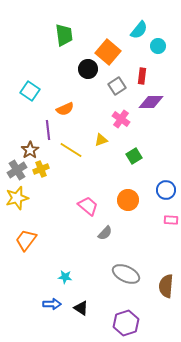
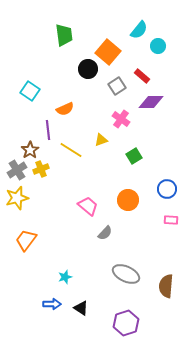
red rectangle: rotated 56 degrees counterclockwise
blue circle: moved 1 px right, 1 px up
cyan star: rotated 24 degrees counterclockwise
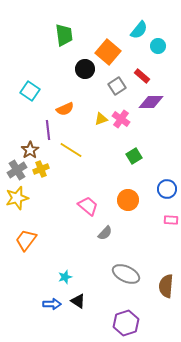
black circle: moved 3 px left
yellow triangle: moved 21 px up
black triangle: moved 3 px left, 7 px up
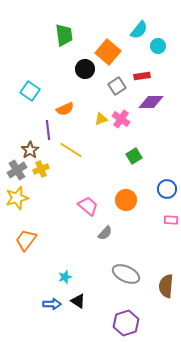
red rectangle: rotated 49 degrees counterclockwise
orange circle: moved 2 px left
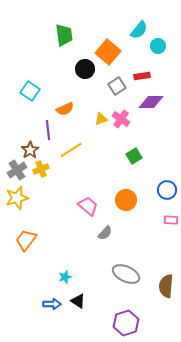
yellow line: rotated 65 degrees counterclockwise
blue circle: moved 1 px down
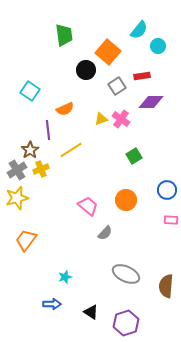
black circle: moved 1 px right, 1 px down
black triangle: moved 13 px right, 11 px down
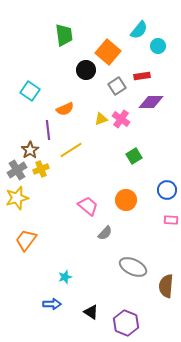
gray ellipse: moved 7 px right, 7 px up
purple hexagon: rotated 20 degrees counterclockwise
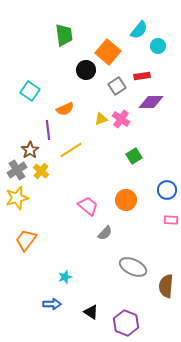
yellow cross: moved 2 px down; rotated 28 degrees counterclockwise
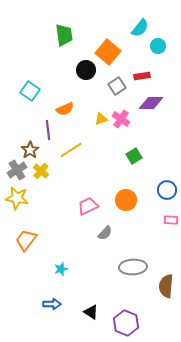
cyan semicircle: moved 1 px right, 2 px up
purple diamond: moved 1 px down
yellow star: rotated 25 degrees clockwise
pink trapezoid: rotated 65 degrees counterclockwise
gray ellipse: rotated 28 degrees counterclockwise
cyan star: moved 4 px left, 8 px up
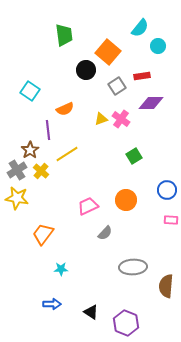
yellow line: moved 4 px left, 4 px down
orange trapezoid: moved 17 px right, 6 px up
cyan star: rotated 16 degrees clockwise
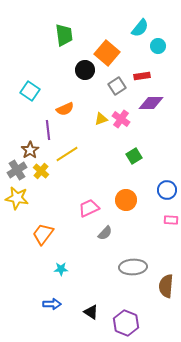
orange square: moved 1 px left, 1 px down
black circle: moved 1 px left
pink trapezoid: moved 1 px right, 2 px down
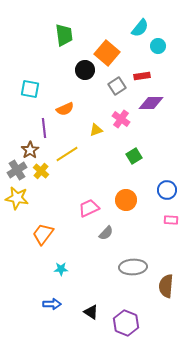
cyan square: moved 2 px up; rotated 24 degrees counterclockwise
yellow triangle: moved 5 px left, 11 px down
purple line: moved 4 px left, 2 px up
gray semicircle: moved 1 px right
